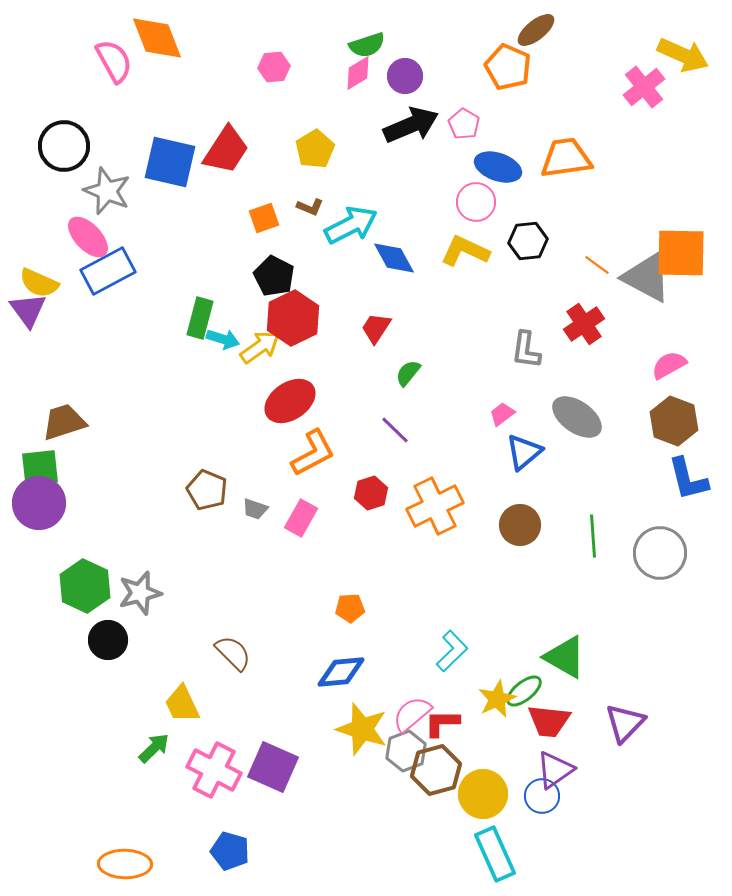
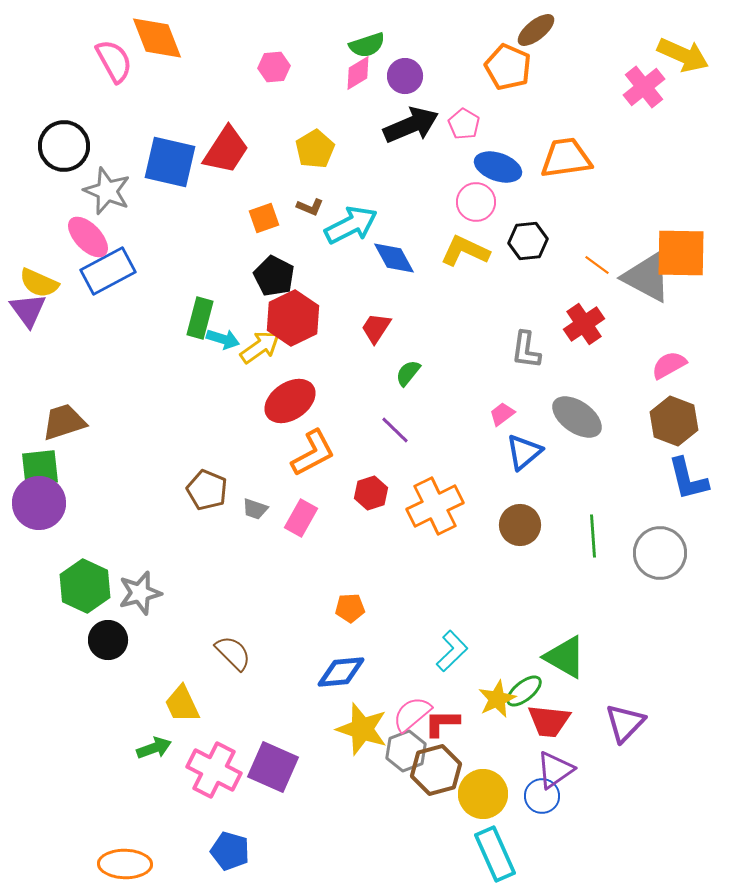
green arrow at (154, 748): rotated 24 degrees clockwise
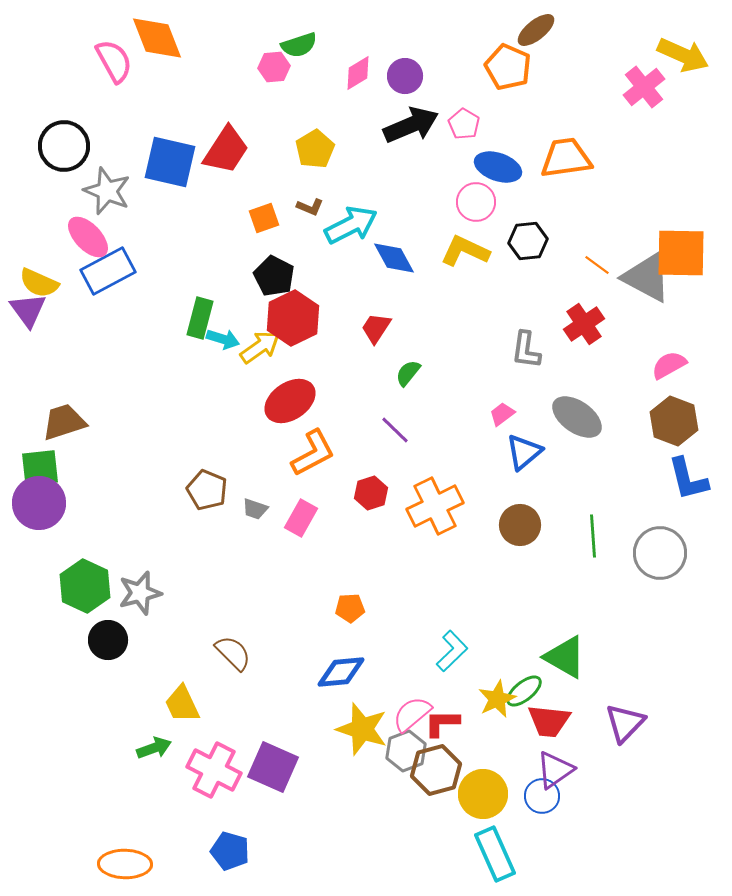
green semicircle at (367, 45): moved 68 px left
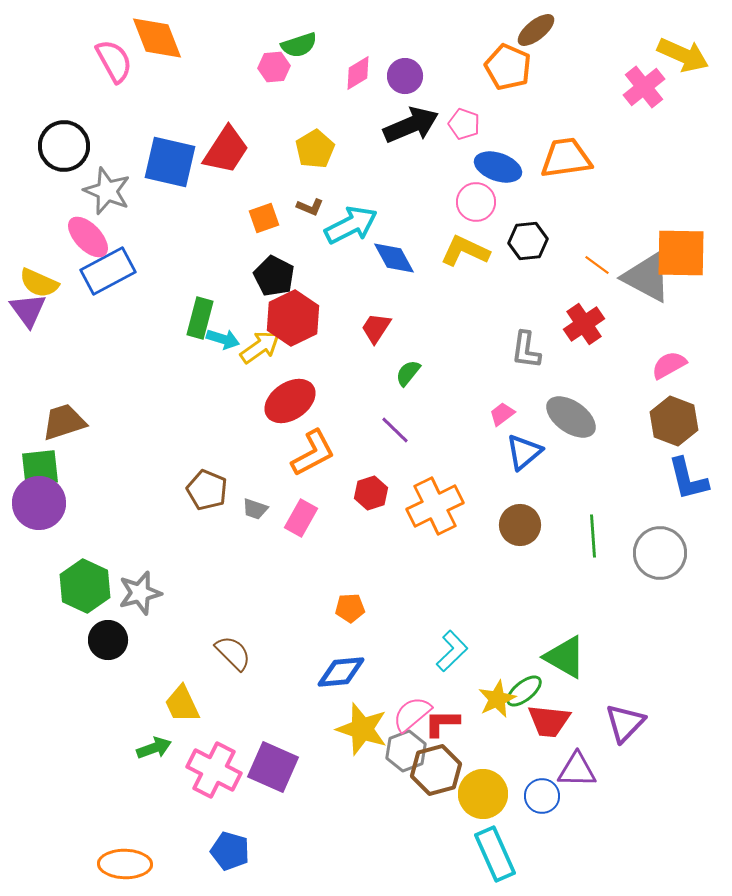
pink pentagon at (464, 124): rotated 12 degrees counterclockwise
gray ellipse at (577, 417): moved 6 px left
purple triangle at (555, 770): moved 22 px right; rotated 36 degrees clockwise
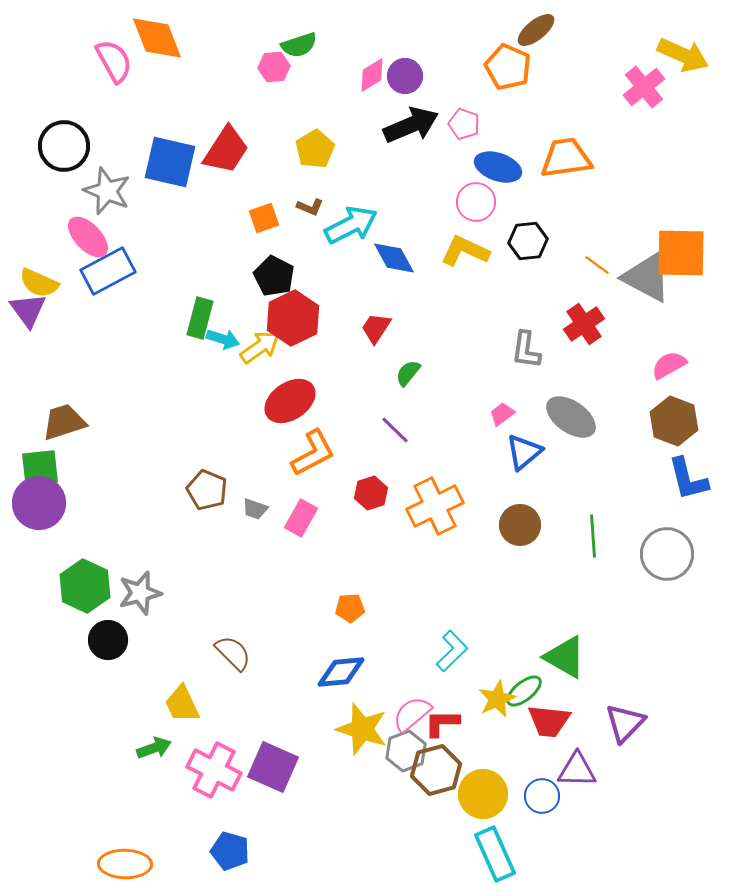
pink diamond at (358, 73): moved 14 px right, 2 px down
gray circle at (660, 553): moved 7 px right, 1 px down
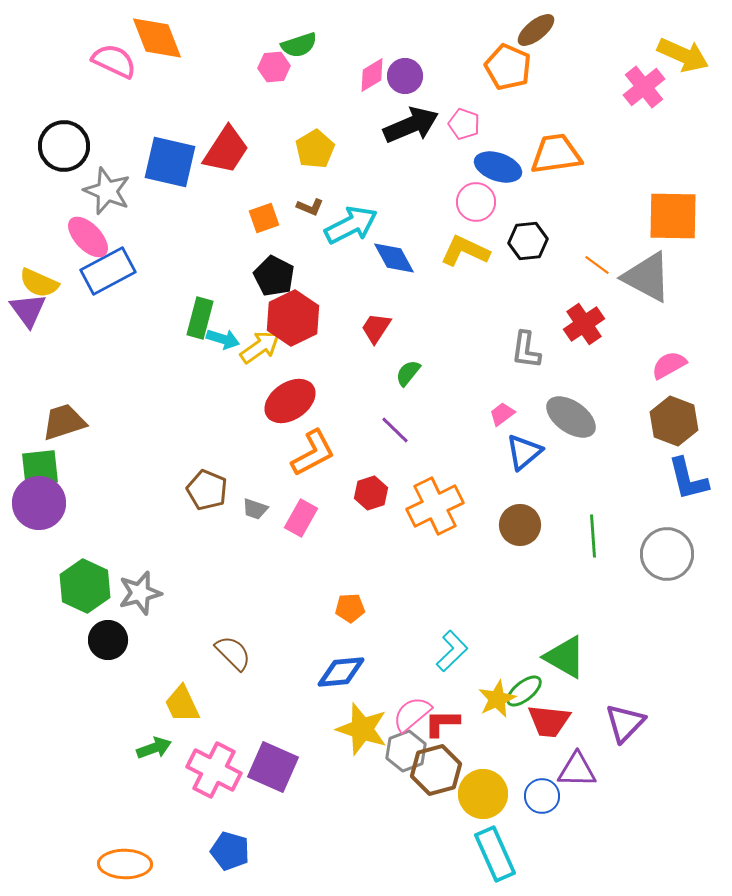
pink semicircle at (114, 61): rotated 36 degrees counterclockwise
orange trapezoid at (566, 158): moved 10 px left, 4 px up
orange square at (681, 253): moved 8 px left, 37 px up
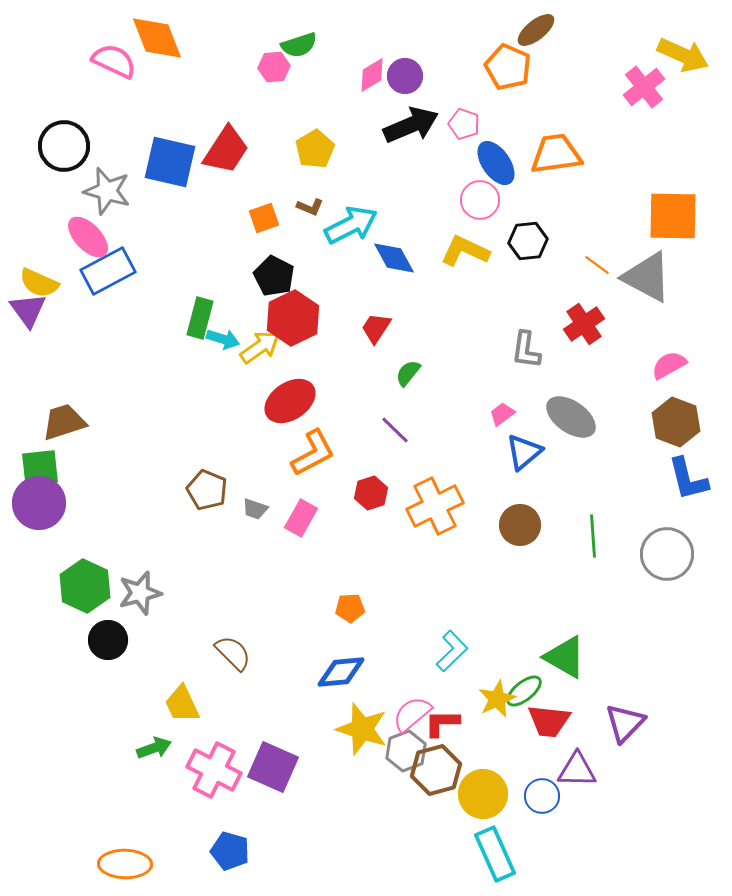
blue ellipse at (498, 167): moved 2 px left, 4 px up; rotated 36 degrees clockwise
gray star at (107, 191): rotated 6 degrees counterclockwise
pink circle at (476, 202): moved 4 px right, 2 px up
brown hexagon at (674, 421): moved 2 px right, 1 px down
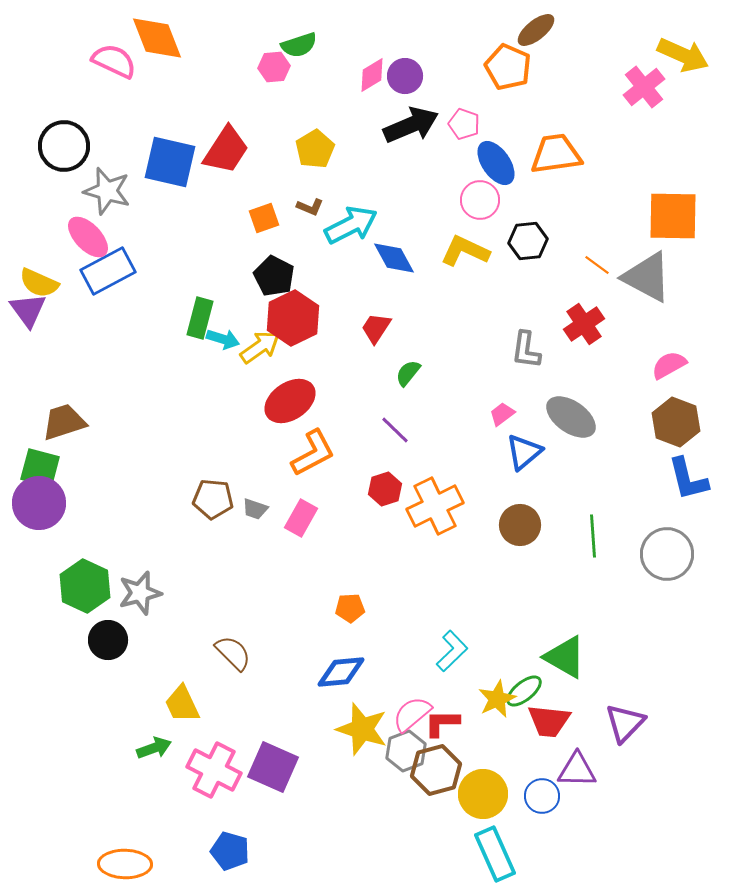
green square at (40, 468): rotated 21 degrees clockwise
brown pentagon at (207, 490): moved 6 px right, 9 px down; rotated 18 degrees counterclockwise
red hexagon at (371, 493): moved 14 px right, 4 px up
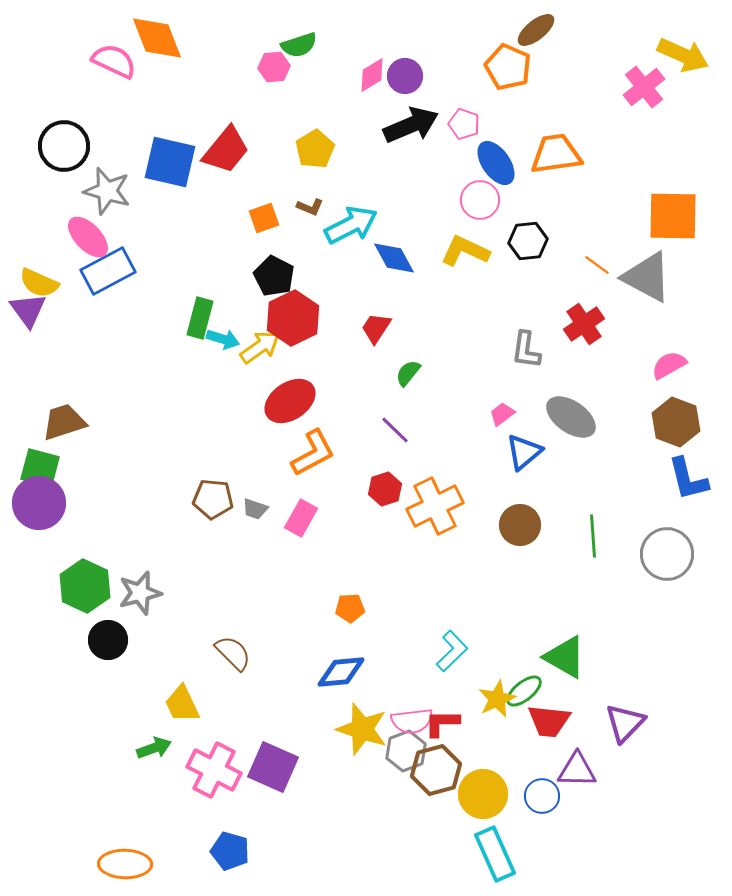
red trapezoid at (226, 150): rotated 6 degrees clockwise
pink semicircle at (412, 714): moved 7 px down; rotated 147 degrees counterclockwise
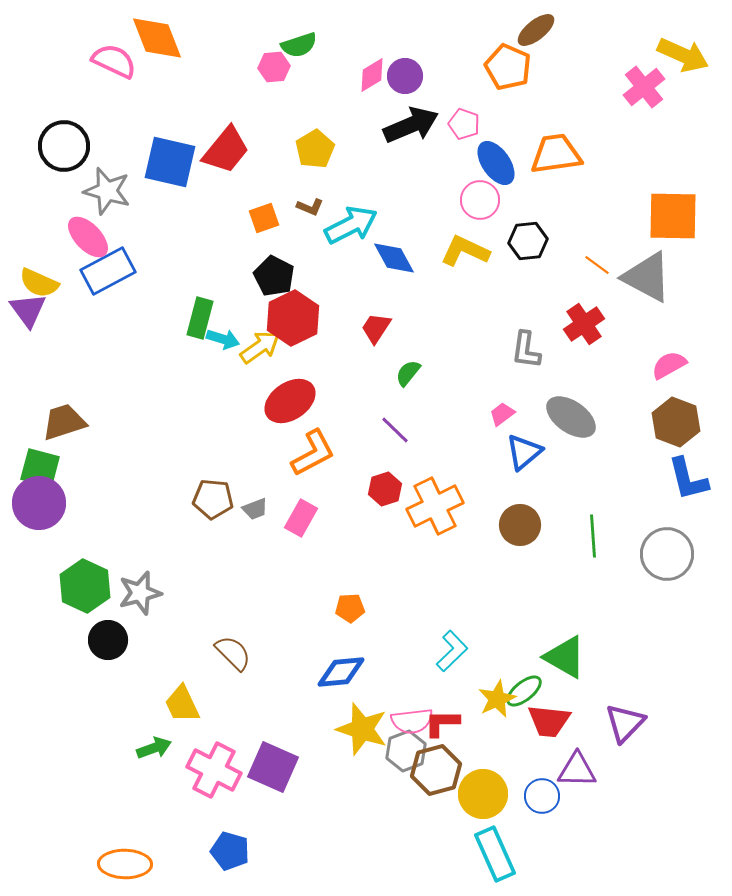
gray trapezoid at (255, 509): rotated 40 degrees counterclockwise
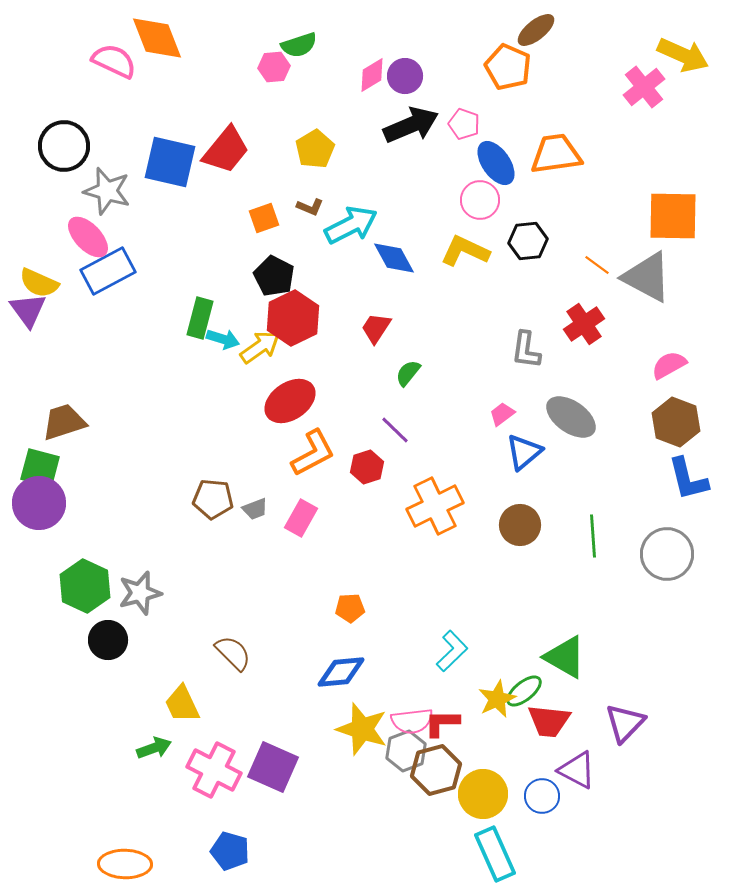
red hexagon at (385, 489): moved 18 px left, 22 px up
purple triangle at (577, 770): rotated 27 degrees clockwise
